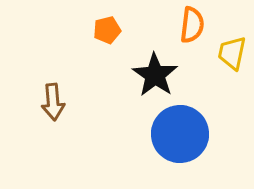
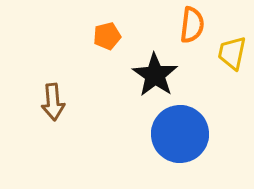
orange pentagon: moved 6 px down
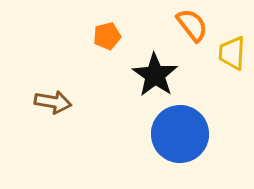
orange semicircle: rotated 45 degrees counterclockwise
yellow trapezoid: rotated 9 degrees counterclockwise
brown arrow: rotated 75 degrees counterclockwise
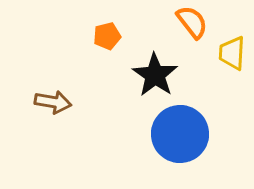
orange semicircle: moved 3 px up
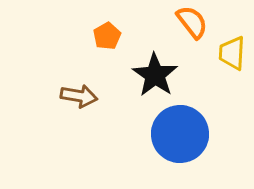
orange pentagon: rotated 16 degrees counterclockwise
brown arrow: moved 26 px right, 6 px up
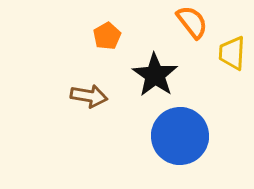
brown arrow: moved 10 px right
blue circle: moved 2 px down
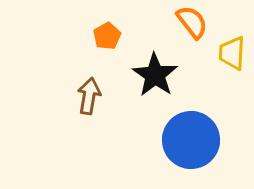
brown arrow: rotated 90 degrees counterclockwise
blue circle: moved 11 px right, 4 px down
